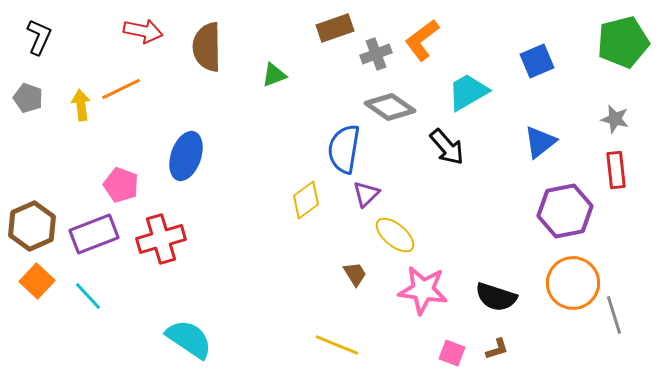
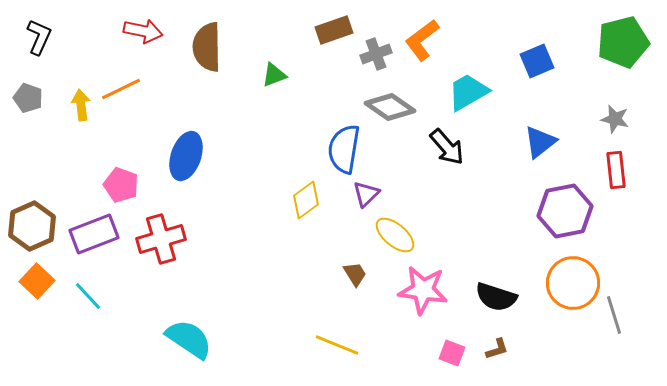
brown rectangle: moved 1 px left, 2 px down
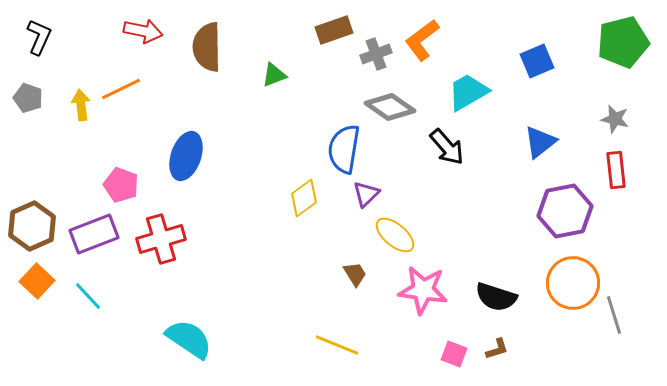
yellow diamond: moved 2 px left, 2 px up
pink square: moved 2 px right, 1 px down
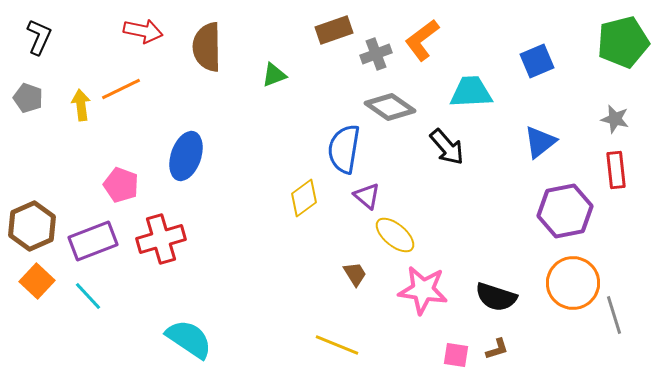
cyan trapezoid: moved 3 px right; rotated 27 degrees clockwise
purple triangle: moved 1 px right, 2 px down; rotated 36 degrees counterclockwise
purple rectangle: moved 1 px left, 7 px down
pink square: moved 2 px right, 1 px down; rotated 12 degrees counterclockwise
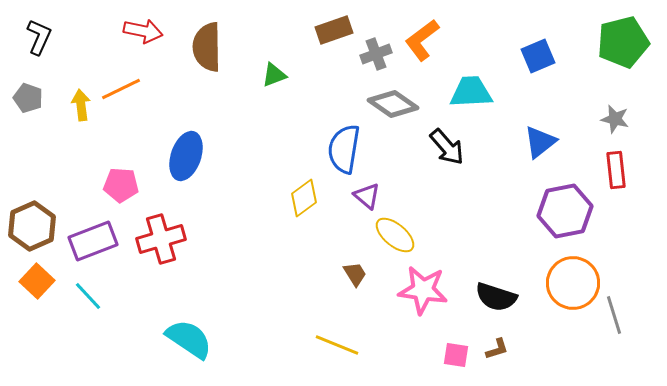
blue square: moved 1 px right, 5 px up
gray diamond: moved 3 px right, 3 px up
pink pentagon: rotated 16 degrees counterclockwise
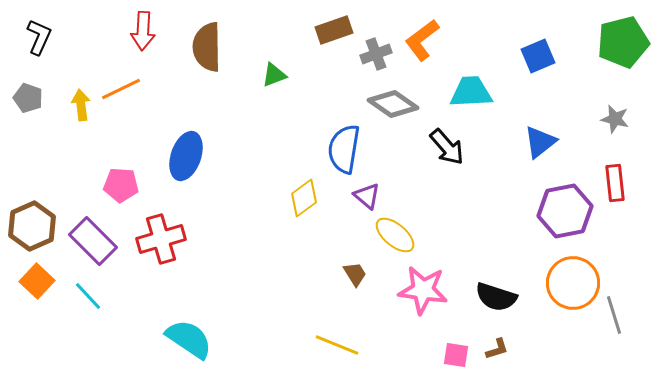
red arrow: rotated 81 degrees clockwise
red rectangle: moved 1 px left, 13 px down
purple rectangle: rotated 66 degrees clockwise
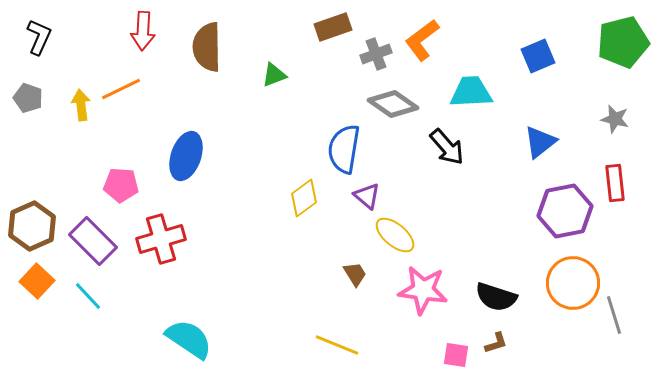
brown rectangle: moved 1 px left, 3 px up
brown L-shape: moved 1 px left, 6 px up
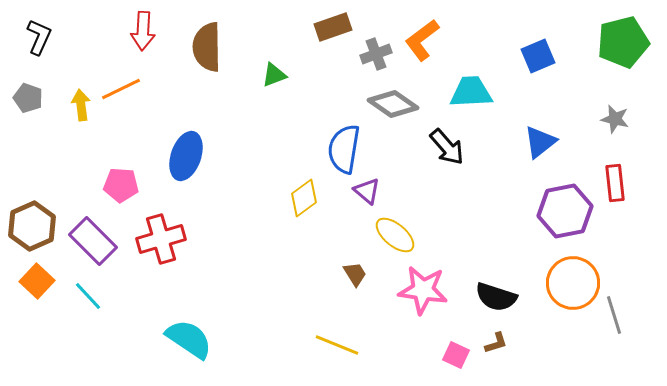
purple triangle: moved 5 px up
pink square: rotated 16 degrees clockwise
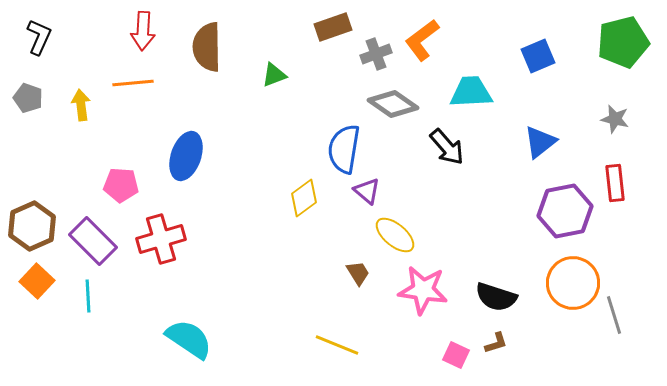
orange line: moved 12 px right, 6 px up; rotated 21 degrees clockwise
brown trapezoid: moved 3 px right, 1 px up
cyan line: rotated 40 degrees clockwise
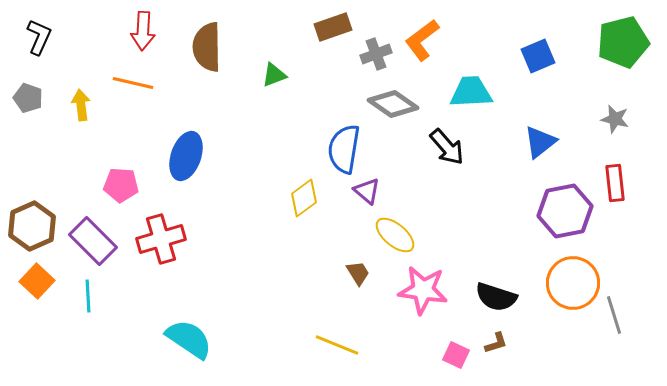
orange line: rotated 18 degrees clockwise
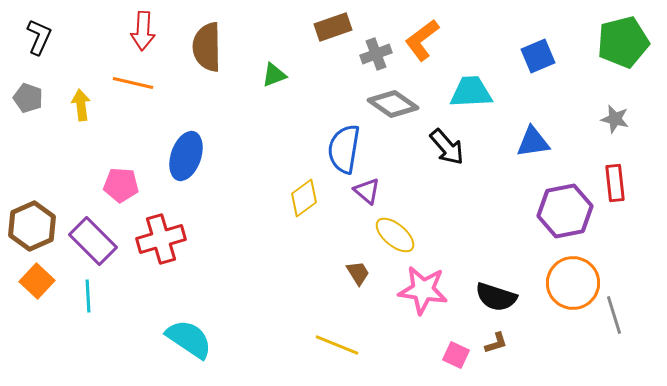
blue triangle: moved 7 px left; rotated 30 degrees clockwise
